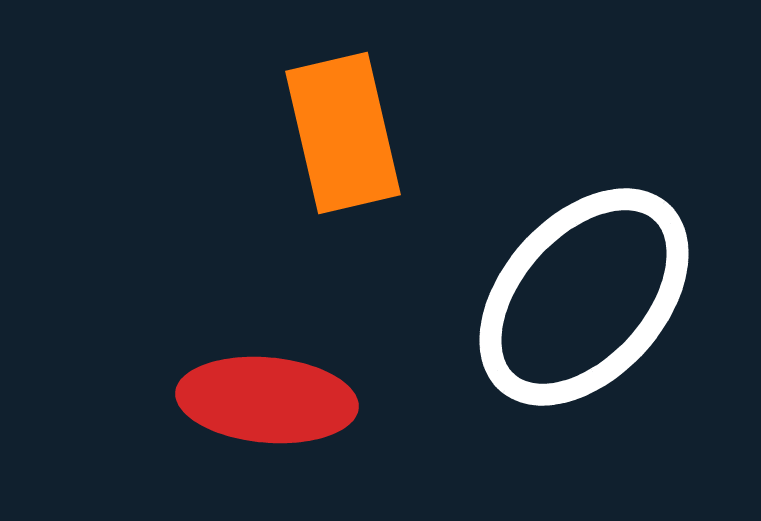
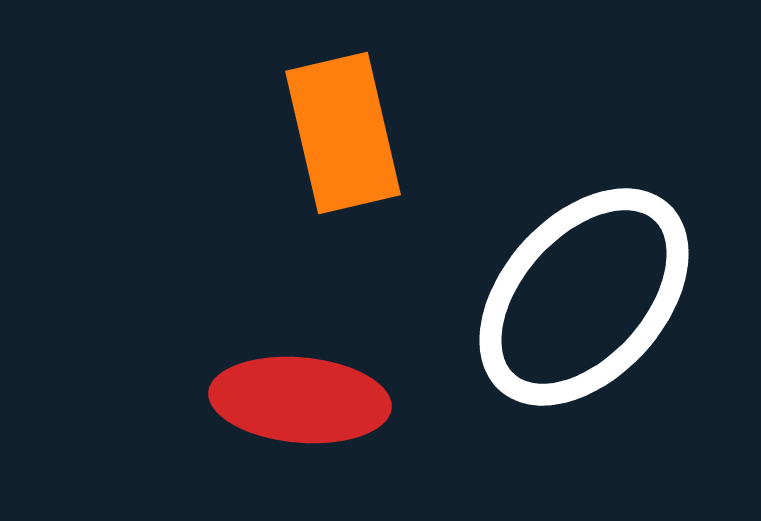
red ellipse: moved 33 px right
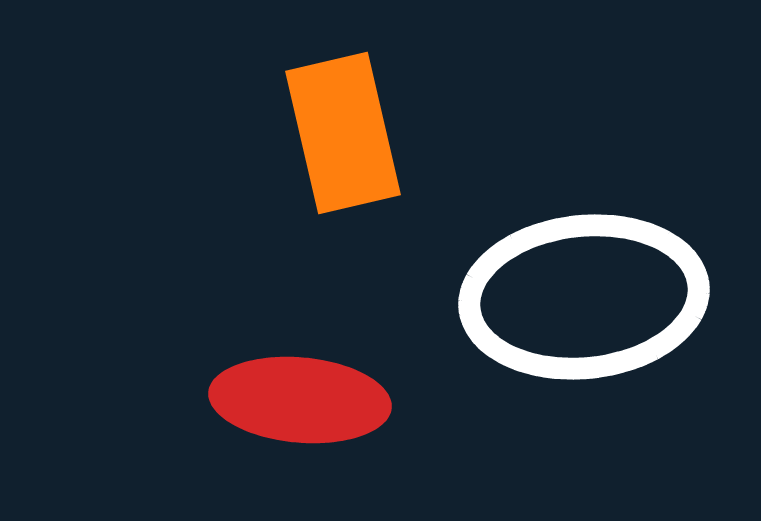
white ellipse: rotated 42 degrees clockwise
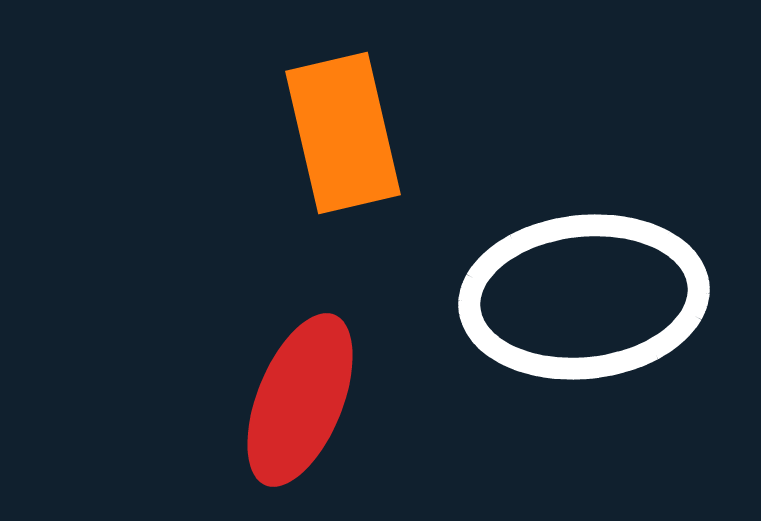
red ellipse: rotated 73 degrees counterclockwise
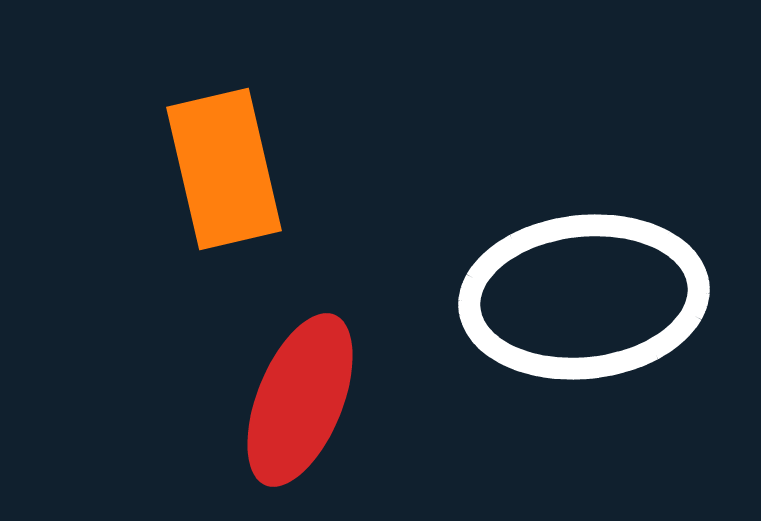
orange rectangle: moved 119 px left, 36 px down
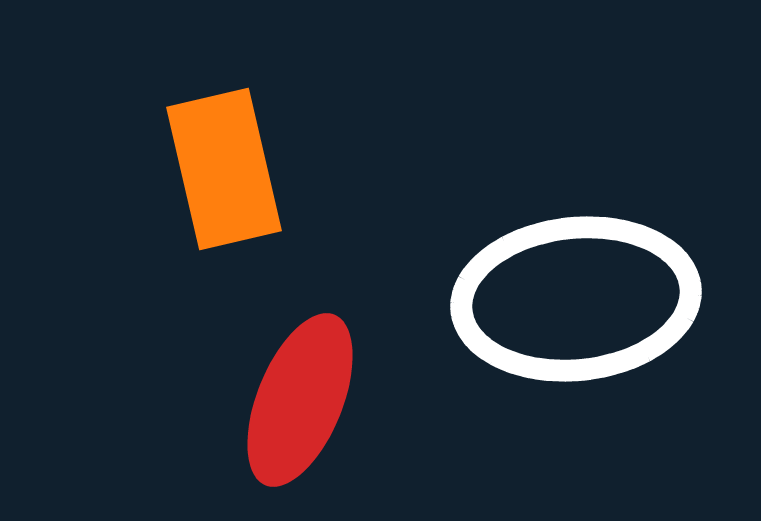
white ellipse: moved 8 px left, 2 px down
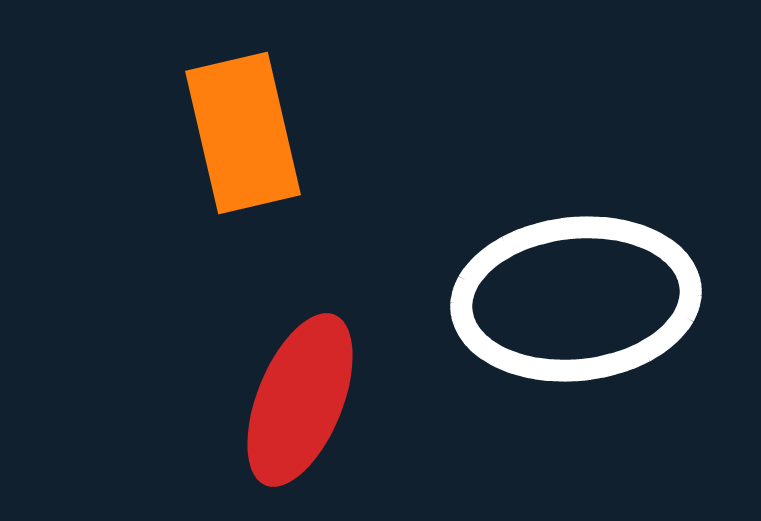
orange rectangle: moved 19 px right, 36 px up
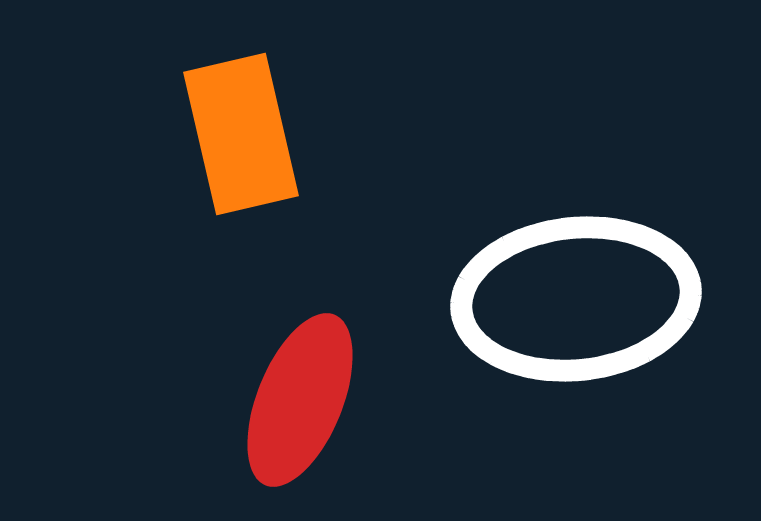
orange rectangle: moved 2 px left, 1 px down
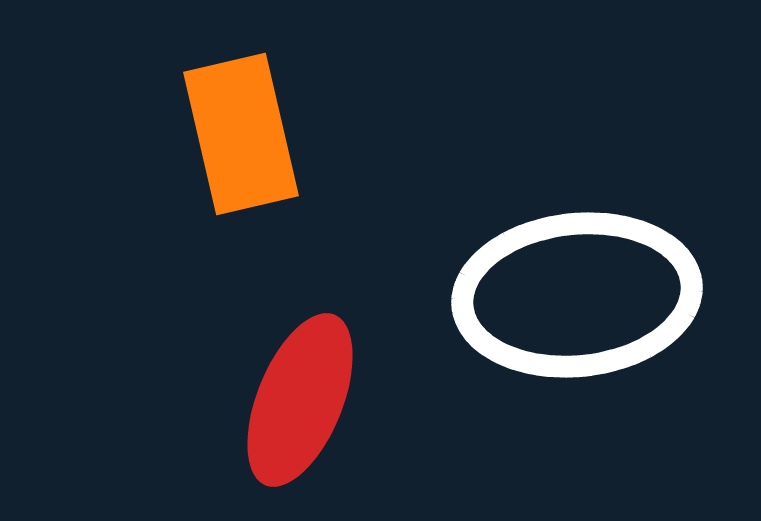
white ellipse: moved 1 px right, 4 px up
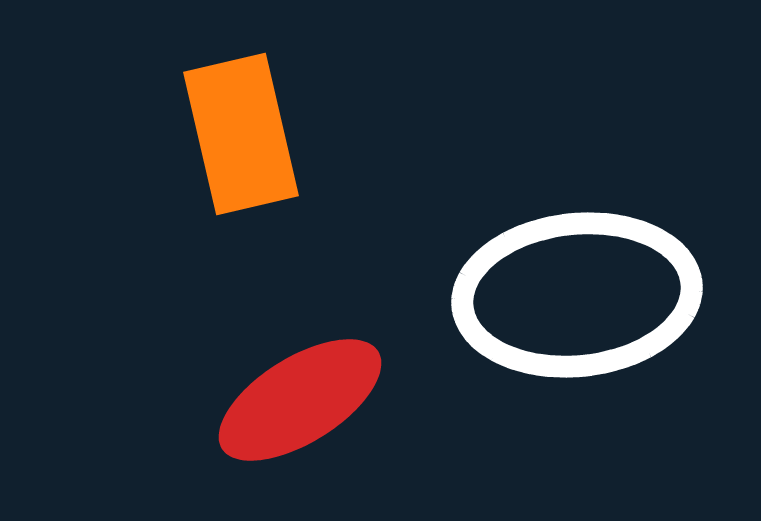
red ellipse: rotated 36 degrees clockwise
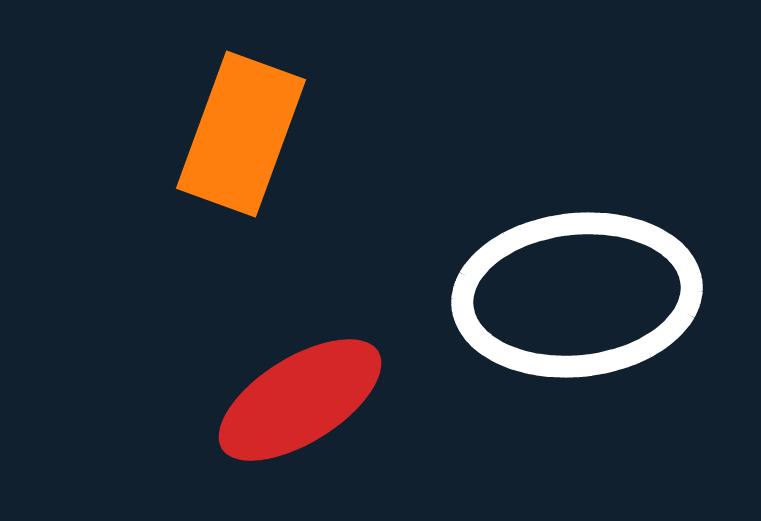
orange rectangle: rotated 33 degrees clockwise
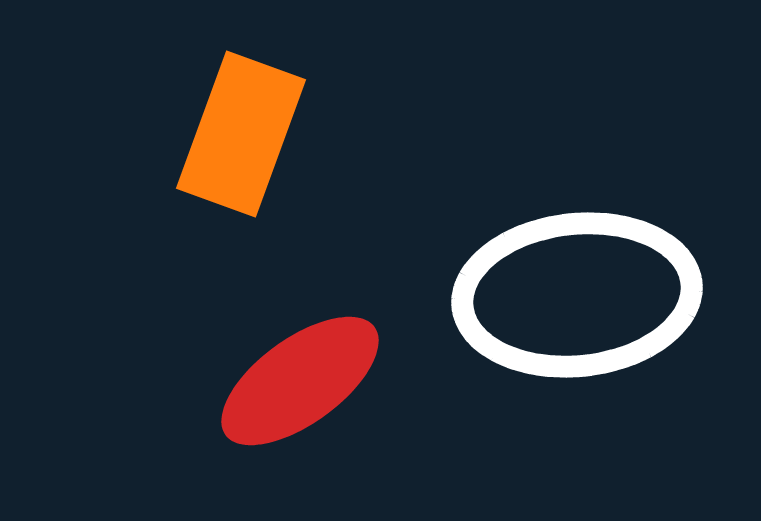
red ellipse: moved 19 px up; rotated 4 degrees counterclockwise
